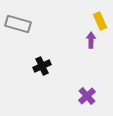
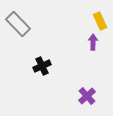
gray rectangle: rotated 30 degrees clockwise
purple arrow: moved 2 px right, 2 px down
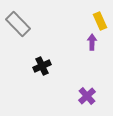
purple arrow: moved 1 px left
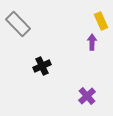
yellow rectangle: moved 1 px right
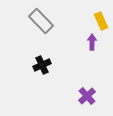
gray rectangle: moved 23 px right, 3 px up
black cross: moved 1 px up
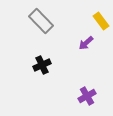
yellow rectangle: rotated 12 degrees counterclockwise
purple arrow: moved 6 px left, 1 px down; rotated 133 degrees counterclockwise
purple cross: rotated 12 degrees clockwise
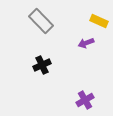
yellow rectangle: moved 2 px left; rotated 30 degrees counterclockwise
purple arrow: rotated 21 degrees clockwise
purple cross: moved 2 px left, 4 px down
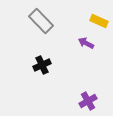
purple arrow: rotated 49 degrees clockwise
purple cross: moved 3 px right, 1 px down
